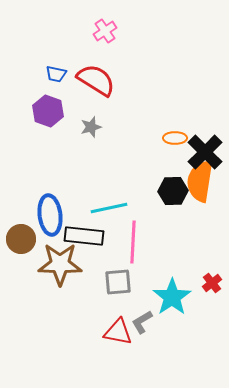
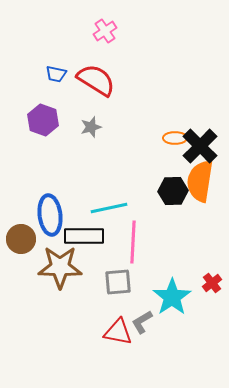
purple hexagon: moved 5 px left, 9 px down
black cross: moved 5 px left, 6 px up
black rectangle: rotated 6 degrees counterclockwise
brown star: moved 3 px down
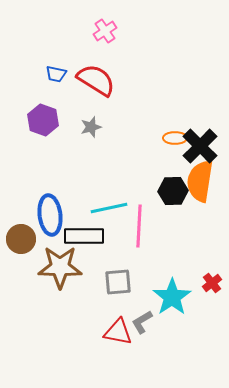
pink line: moved 6 px right, 16 px up
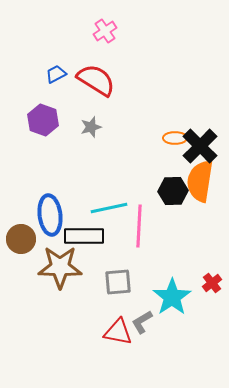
blue trapezoid: rotated 140 degrees clockwise
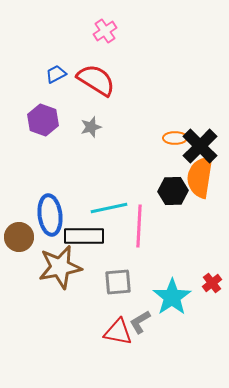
orange semicircle: moved 4 px up
brown circle: moved 2 px left, 2 px up
brown star: rotated 12 degrees counterclockwise
gray L-shape: moved 2 px left
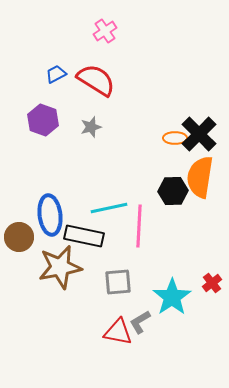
black cross: moved 1 px left, 12 px up
black rectangle: rotated 12 degrees clockwise
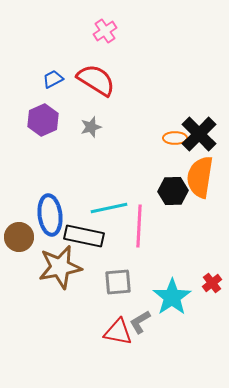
blue trapezoid: moved 3 px left, 5 px down
purple hexagon: rotated 16 degrees clockwise
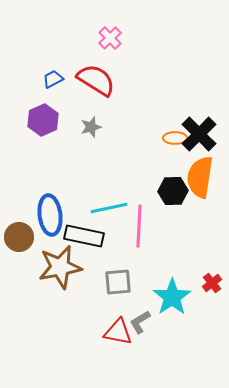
pink cross: moved 5 px right, 7 px down; rotated 10 degrees counterclockwise
